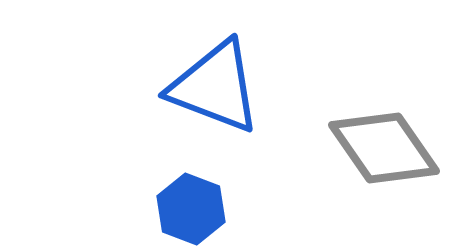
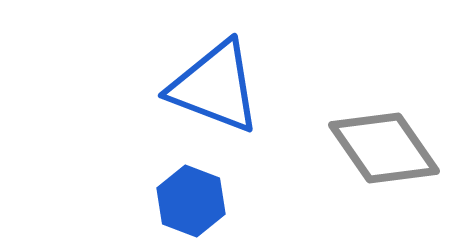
blue hexagon: moved 8 px up
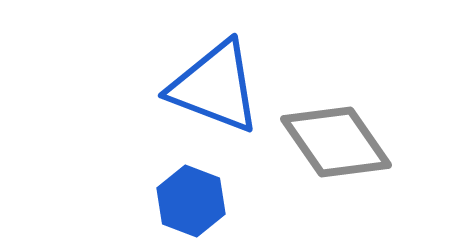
gray diamond: moved 48 px left, 6 px up
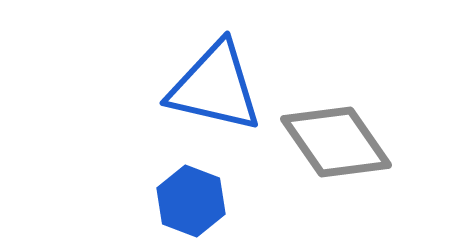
blue triangle: rotated 8 degrees counterclockwise
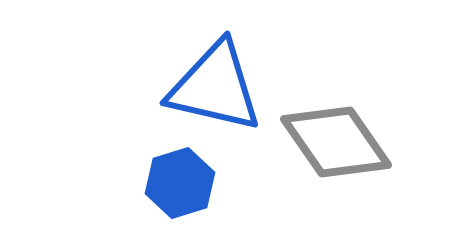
blue hexagon: moved 11 px left, 18 px up; rotated 22 degrees clockwise
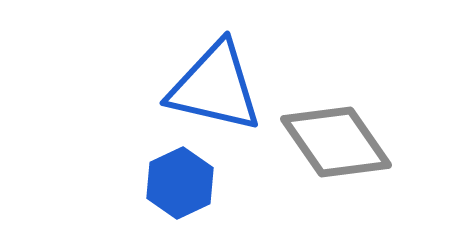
blue hexagon: rotated 8 degrees counterclockwise
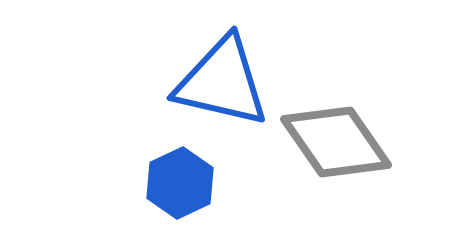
blue triangle: moved 7 px right, 5 px up
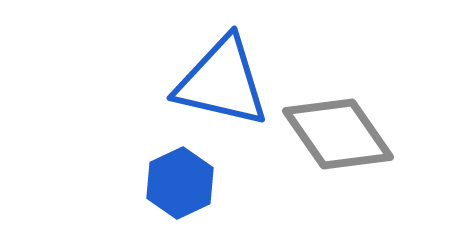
gray diamond: moved 2 px right, 8 px up
